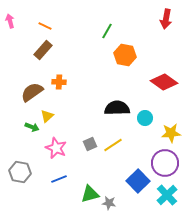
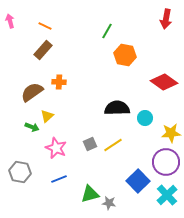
purple circle: moved 1 px right, 1 px up
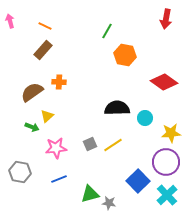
pink star: rotated 30 degrees counterclockwise
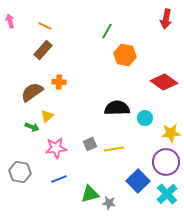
yellow line: moved 1 px right, 4 px down; rotated 24 degrees clockwise
cyan cross: moved 1 px up
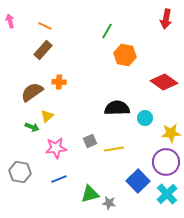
gray square: moved 3 px up
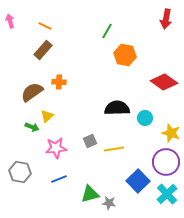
yellow star: rotated 24 degrees clockwise
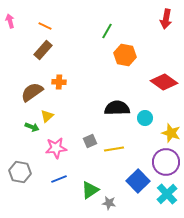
green triangle: moved 4 px up; rotated 18 degrees counterclockwise
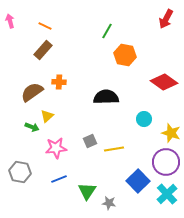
red arrow: rotated 18 degrees clockwise
black semicircle: moved 11 px left, 11 px up
cyan circle: moved 1 px left, 1 px down
green triangle: moved 3 px left, 1 px down; rotated 24 degrees counterclockwise
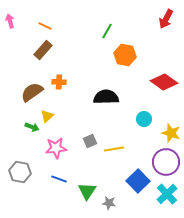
blue line: rotated 42 degrees clockwise
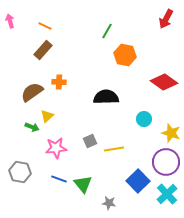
green triangle: moved 4 px left, 7 px up; rotated 12 degrees counterclockwise
